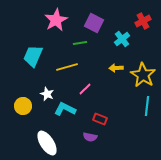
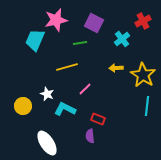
pink star: rotated 15 degrees clockwise
cyan trapezoid: moved 2 px right, 16 px up
red rectangle: moved 2 px left
purple semicircle: moved 1 px up; rotated 72 degrees clockwise
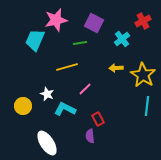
red rectangle: rotated 40 degrees clockwise
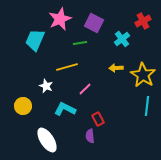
pink star: moved 4 px right, 1 px up; rotated 10 degrees counterclockwise
white star: moved 1 px left, 8 px up
white ellipse: moved 3 px up
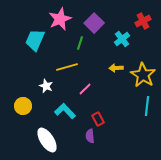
purple square: rotated 18 degrees clockwise
green line: rotated 64 degrees counterclockwise
cyan L-shape: moved 2 px down; rotated 20 degrees clockwise
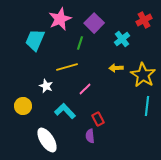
red cross: moved 1 px right, 1 px up
